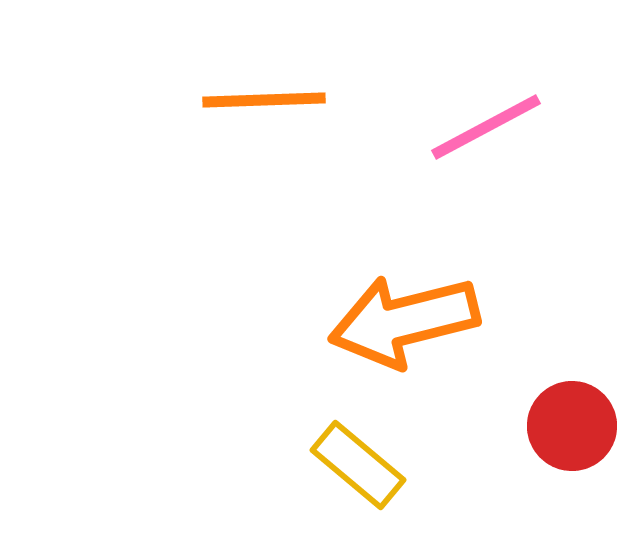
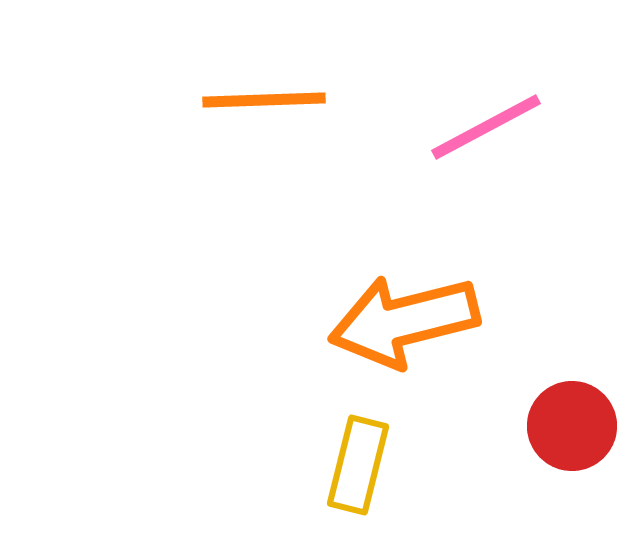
yellow rectangle: rotated 64 degrees clockwise
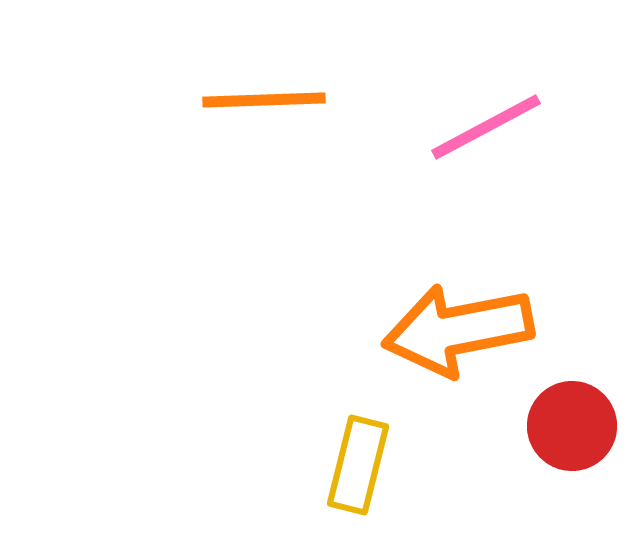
orange arrow: moved 54 px right, 9 px down; rotated 3 degrees clockwise
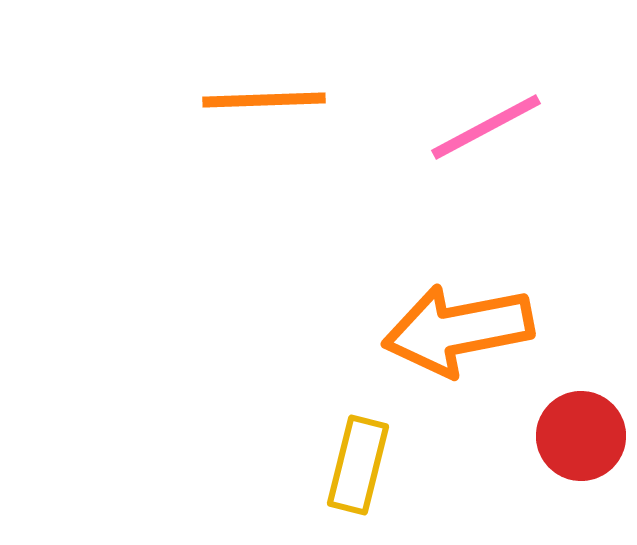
red circle: moved 9 px right, 10 px down
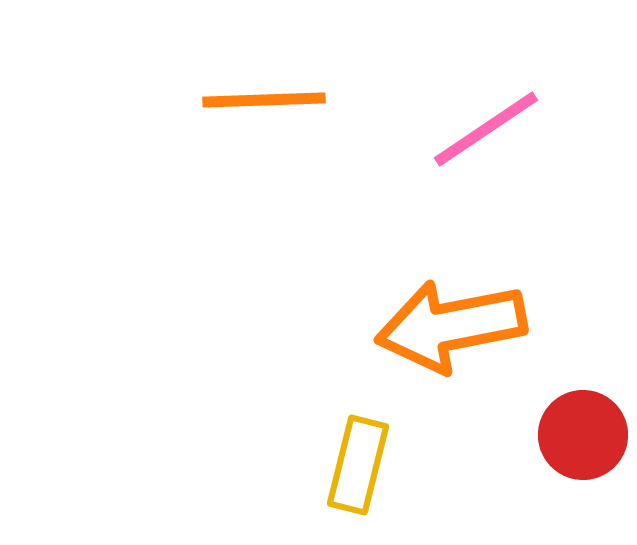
pink line: moved 2 px down; rotated 6 degrees counterclockwise
orange arrow: moved 7 px left, 4 px up
red circle: moved 2 px right, 1 px up
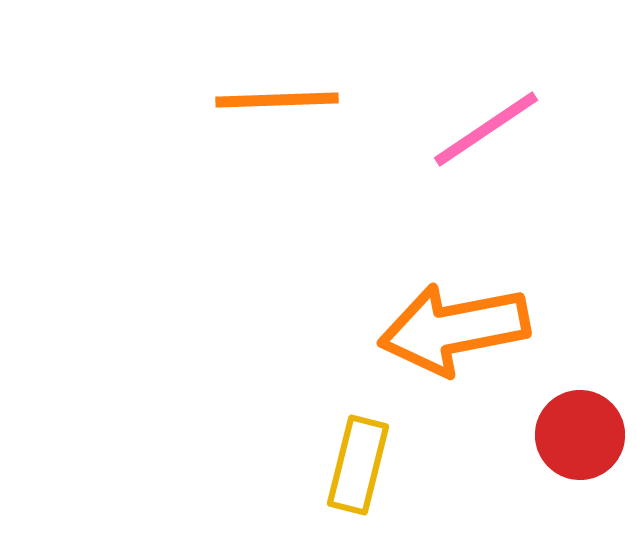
orange line: moved 13 px right
orange arrow: moved 3 px right, 3 px down
red circle: moved 3 px left
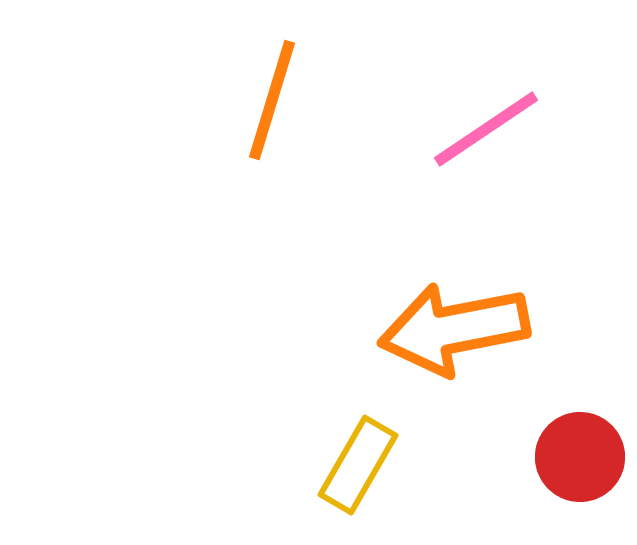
orange line: moved 5 px left; rotated 71 degrees counterclockwise
red circle: moved 22 px down
yellow rectangle: rotated 16 degrees clockwise
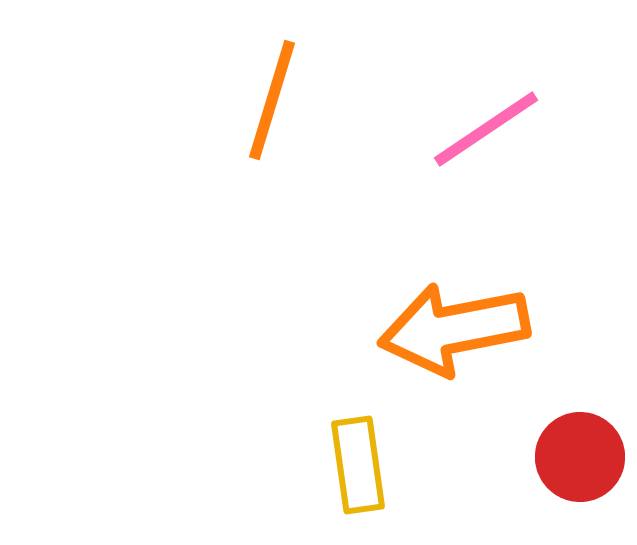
yellow rectangle: rotated 38 degrees counterclockwise
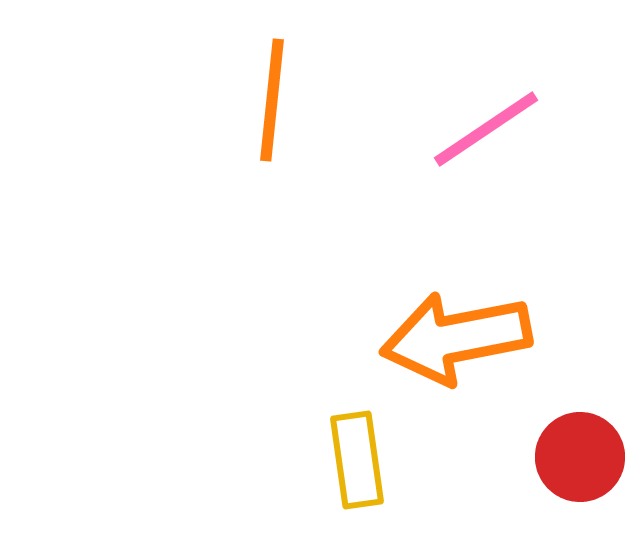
orange line: rotated 11 degrees counterclockwise
orange arrow: moved 2 px right, 9 px down
yellow rectangle: moved 1 px left, 5 px up
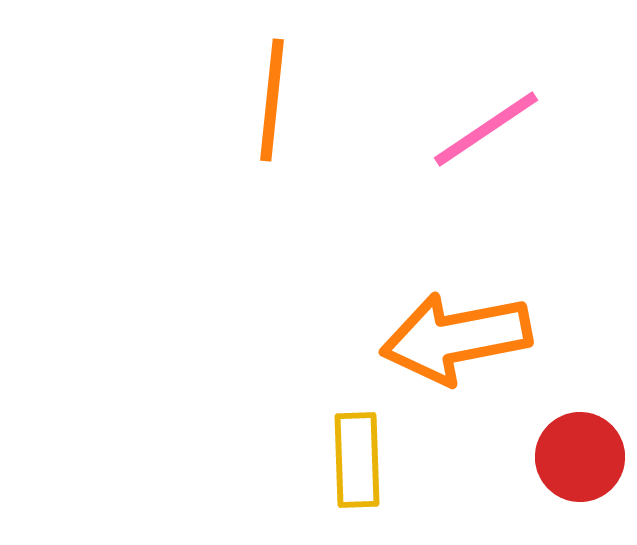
yellow rectangle: rotated 6 degrees clockwise
